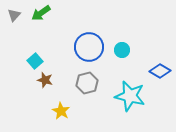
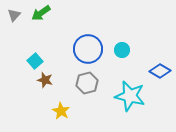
blue circle: moved 1 px left, 2 px down
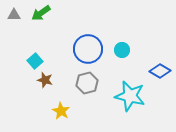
gray triangle: rotated 48 degrees clockwise
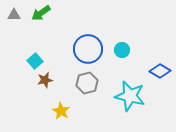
brown star: rotated 28 degrees counterclockwise
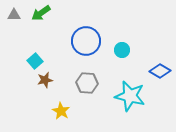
blue circle: moved 2 px left, 8 px up
gray hexagon: rotated 20 degrees clockwise
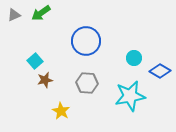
gray triangle: rotated 24 degrees counterclockwise
cyan circle: moved 12 px right, 8 px down
cyan star: rotated 24 degrees counterclockwise
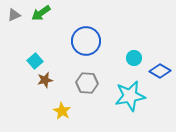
yellow star: moved 1 px right
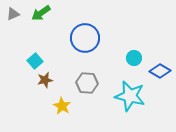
gray triangle: moved 1 px left, 1 px up
blue circle: moved 1 px left, 3 px up
cyan star: rotated 24 degrees clockwise
yellow star: moved 5 px up
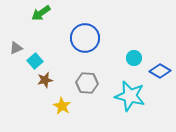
gray triangle: moved 3 px right, 34 px down
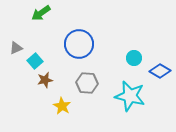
blue circle: moved 6 px left, 6 px down
